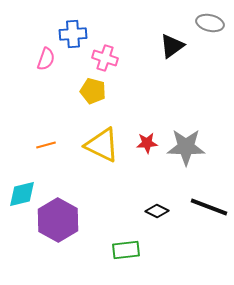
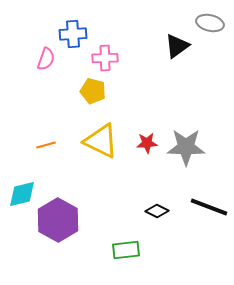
black triangle: moved 5 px right
pink cross: rotated 20 degrees counterclockwise
yellow triangle: moved 1 px left, 4 px up
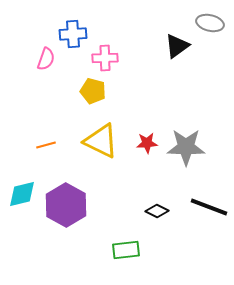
purple hexagon: moved 8 px right, 15 px up
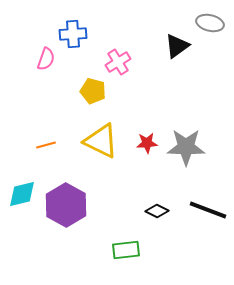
pink cross: moved 13 px right, 4 px down; rotated 30 degrees counterclockwise
black line: moved 1 px left, 3 px down
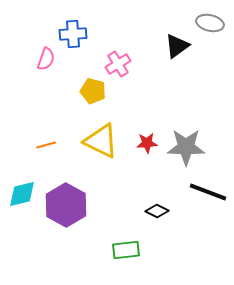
pink cross: moved 2 px down
black line: moved 18 px up
